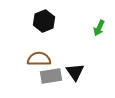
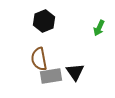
brown semicircle: rotated 100 degrees counterclockwise
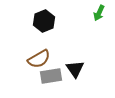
green arrow: moved 15 px up
brown semicircle: rotated 110 degrees counterclockwise
black triangle: moved 3 px up
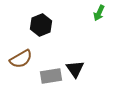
black hexagon: moved 3 px left, 4 px down
brown semicircle: moved 18 px left
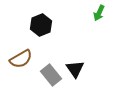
gray rectangle: moved 1 px up; rotated 60 degrees clockwise
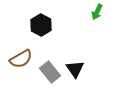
green arrow: moved 2 px left, 1 px up
black hexagon: rotated 10 degrees counterclockwise
gray rectangle: moved 1 px left, 3 px up
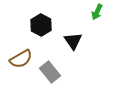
black triangle: moved 2 px left, 28 px up
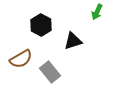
black triangle: rotated 48 degrees clockwise
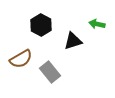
green arrow: moved 12 px down; rotated 77 degrees clockwise
